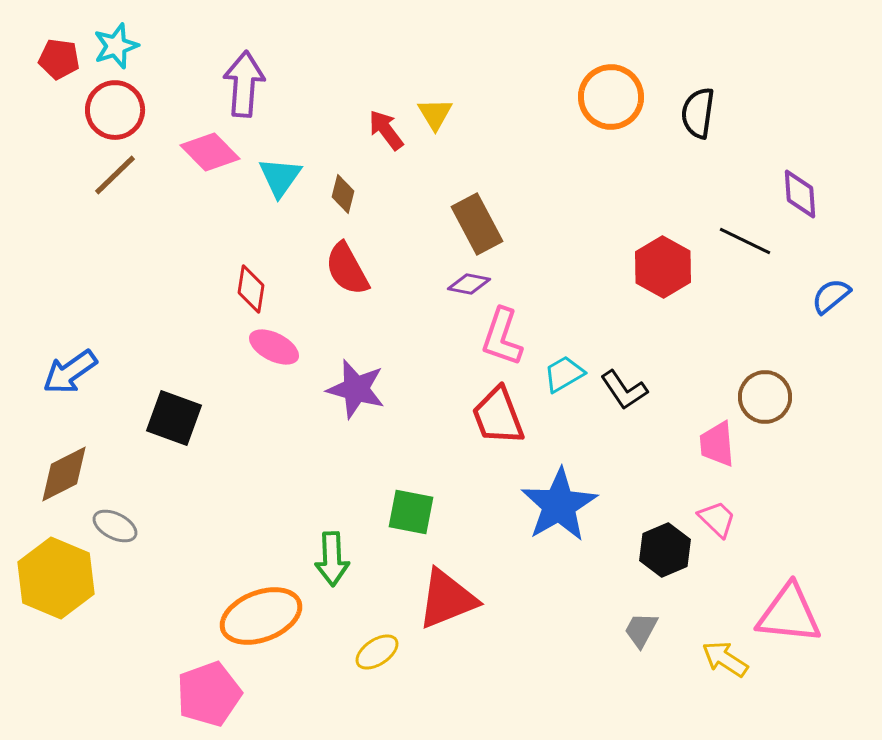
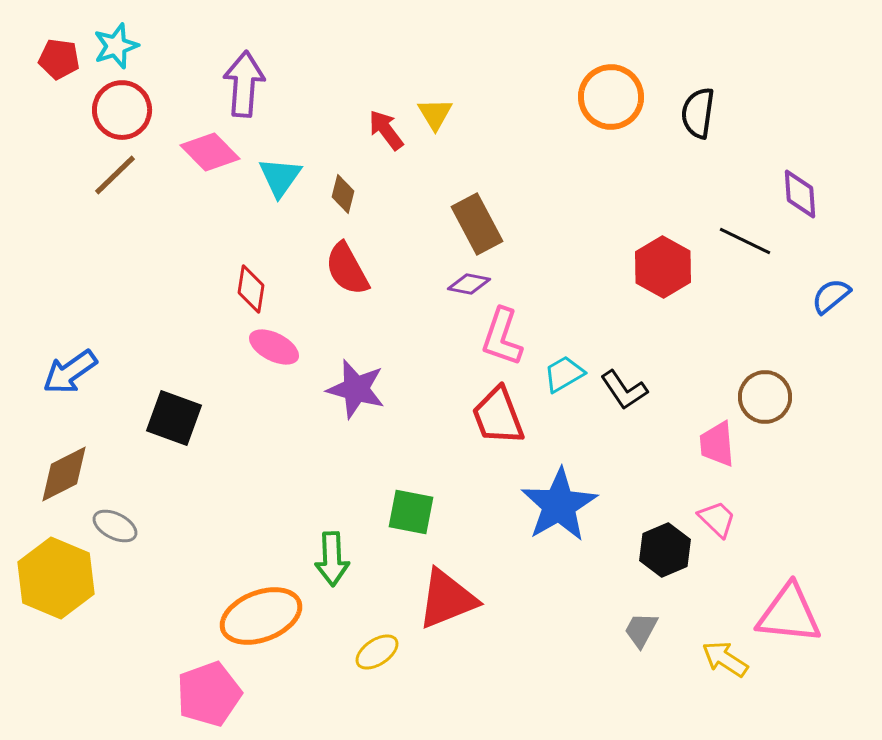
red circle at (115, 110): moved 7 px right
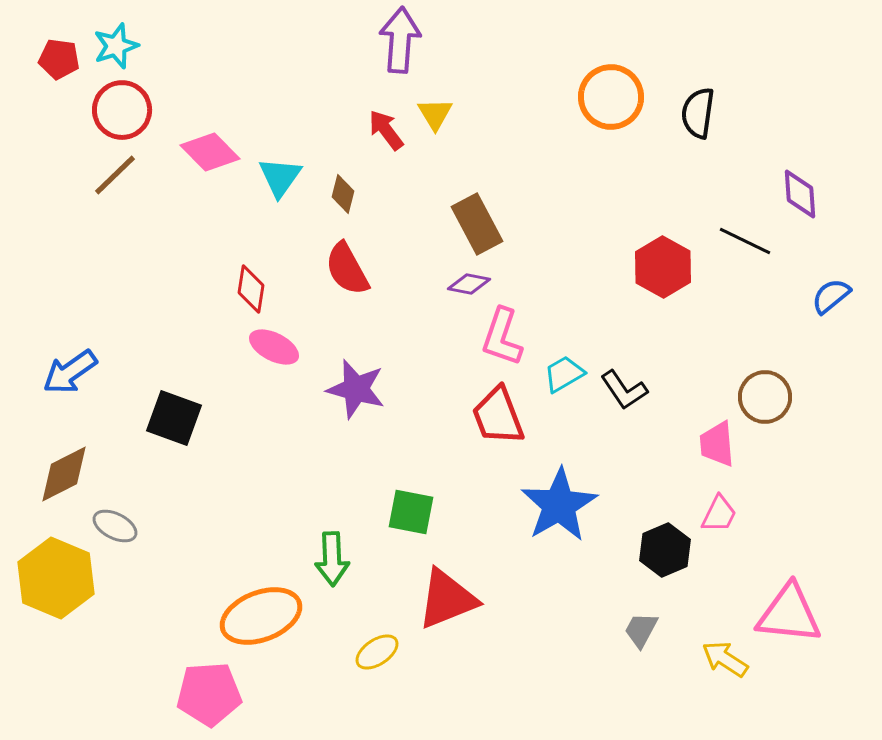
purple arrow at (244, 84): moved 156 px right, 44 px up
pink trapezoid at (717, 519): moved 2 px right, 5 px up; rotated 72 degrees clockwise
pink pentagon at (209, 694): rotated 16 degrees clockwise
